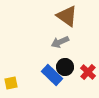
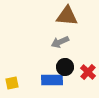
brown triangle: rotated 30 degrees counterclockwise
blue rectangle: moved 5 px down; rotated 45 degrees counterclockwise
yellow square: moved 1 px right
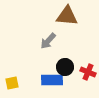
gray arrow: moved 12 px left, 1 px up; rotated 24 degrees counterclockwise
red cross: rotated 21 degrees counterclockwise
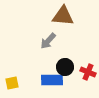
brown triangle: moved 4 px left
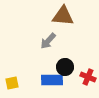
red cross: moved 5 px down
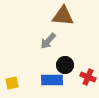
black circle: moved 2 px up
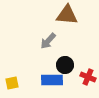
brown triangle: moved 4 px right, 1 px up
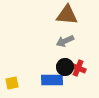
gray arrow: moved 17 px right; rotated 24 degrees clockwise
black circle: moved 2 px down
red cross: moved 10 px left, 9 px up
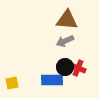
brown triangle: moved 5 px down
